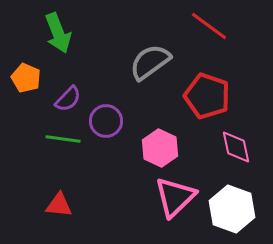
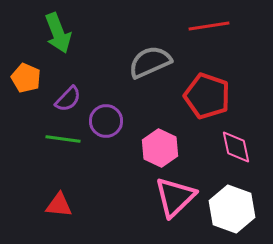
red line: rotated 45 degrees counterclockwise
gray semicircle: rotated 12 degrees clockwise
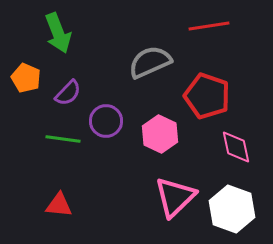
purple semicircle: moved 6 px up
pink hexagon: moved 14 px up
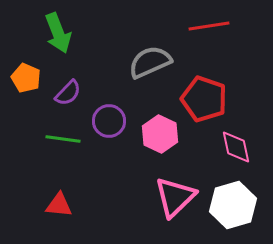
red pentagon: moved 3 px left, 3 px down
purple circle: moved 3 px right
white hexagon: moved 1 px right, 4 px up; rotated 24 degrees clockwise
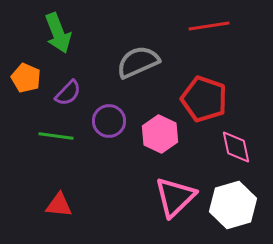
gray semicircle: moved 12 px left
green line: moved 7 px left, 3 px up
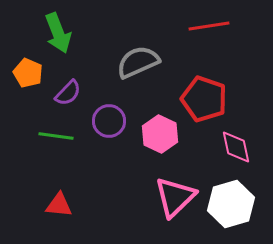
orange pentagon: moved 2 px right, 5 px up
white hexagon: moved 2 px left, 1 px up
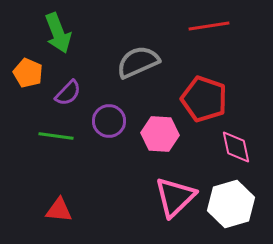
pink hexagon: rotated 21 degrees counterclockwise
red triangle: moved 5 px down
